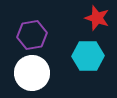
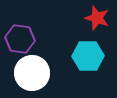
purple hexagon: moved 12 px left, 4 px down; rotated 16 degrees clockwise
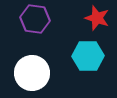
purple hexagon: moved 15 px right, 20 px up
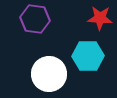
red star: moved 3 px right; rotated 15 degrees counterclockwise
white circle: moved 17 px right, 1 px down
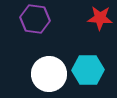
cyan hexagon: moved 14 px down
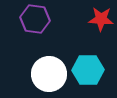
red star: moved 1 px right, 1 px down
